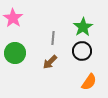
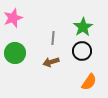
pink star: rotated 18 degrees clockwise
brown arrow: moved 1 px right; rotated 28 degrees clockwise
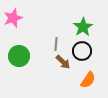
gray line: moved 3 px right, 6 px down
green circle: moved 4 px right, 3 px down
brown arrow: moved 12 px right; rotated 119 degrees counterclockwise
orange semicircle: moved 1 px left, 2 px up
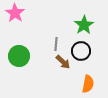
pink star: moved 2 px right, 5 px up; rotated 18 degrees counterclockwise
green star: moved 1 px right, 2 px up
black circle: moved 1 px left
orange semicircle: moved 4 px down; rotated 24 degrees counterclockwise
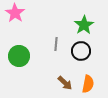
brown arrow: moved 2 px right, 21 px down
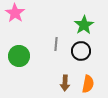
brown arrow: rotated 49 degrees clockwise
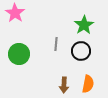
green circle: moved 2 px up
brown arrow: moved 1 px left, 2 px down
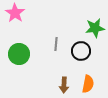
green star: moved 11 px right, 3 px down; rotated 24 degrees clockwise
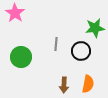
green circle: moved 2 px right, 3 px down
